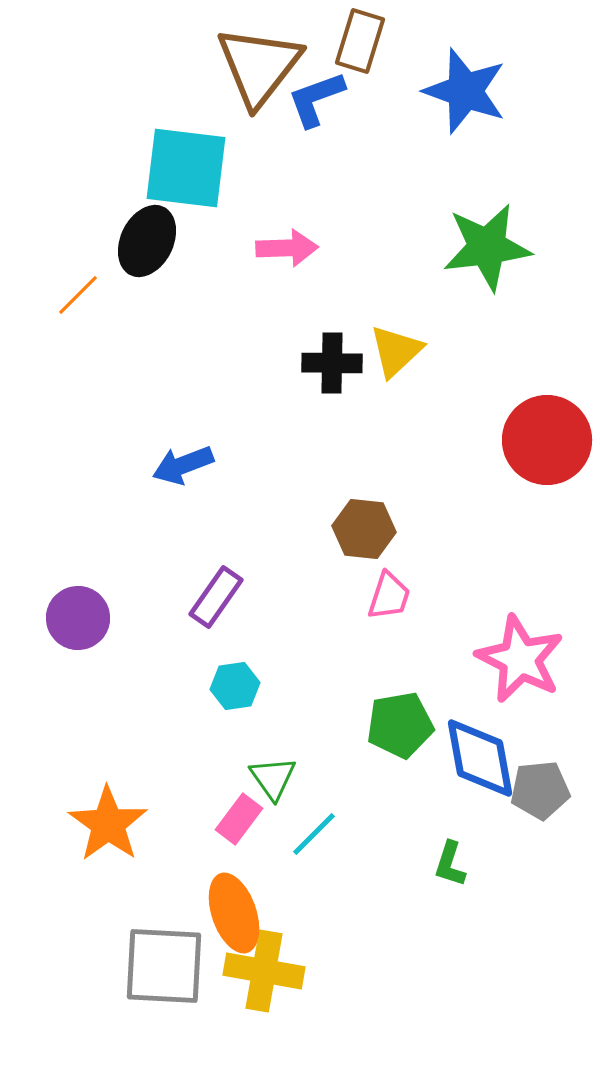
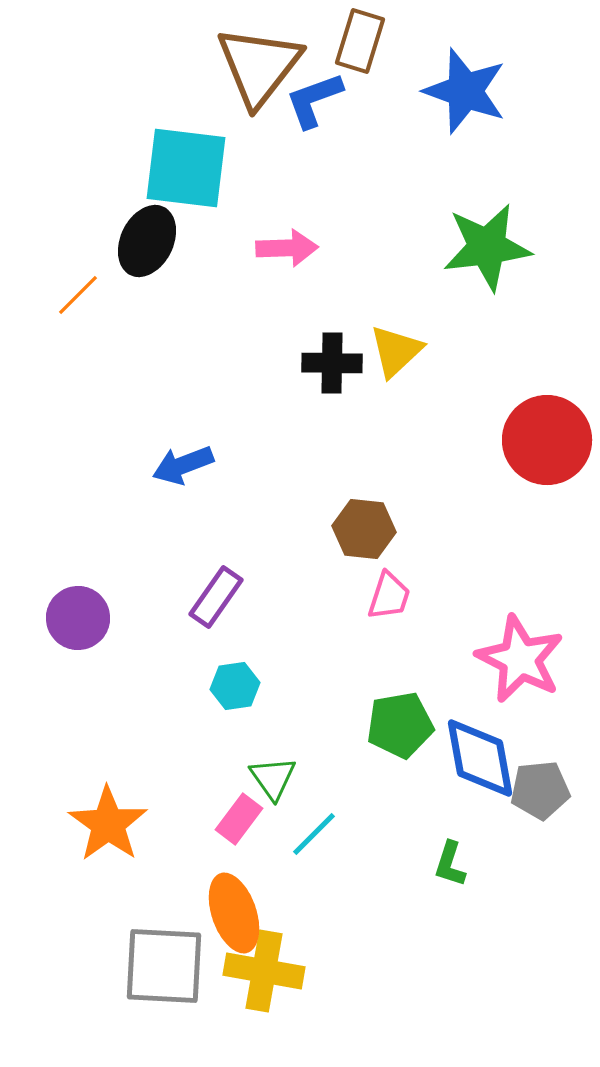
blue L-shape: moved 2 px left, 1 px down
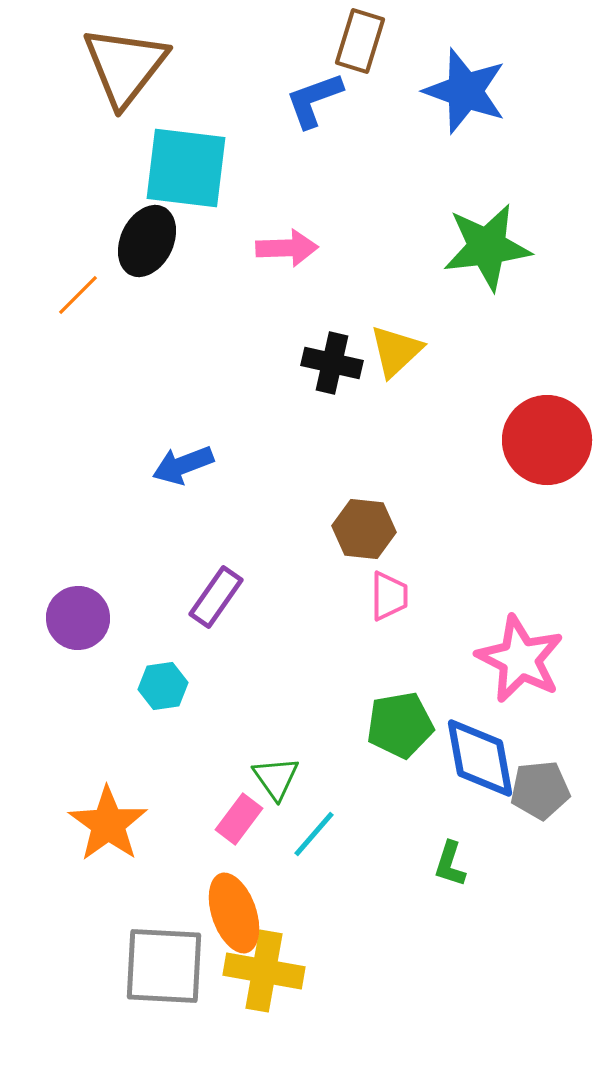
brown triangle: moved 134 px left
black cross: rotated 12 degrees clockwise
pink trapezoid: rotated 18 degrees counterclockwise
cyan hexagon: moved 72 px left
green triangle: moved 3 px right
cyan line: rotated 4 degrees counterclockwise
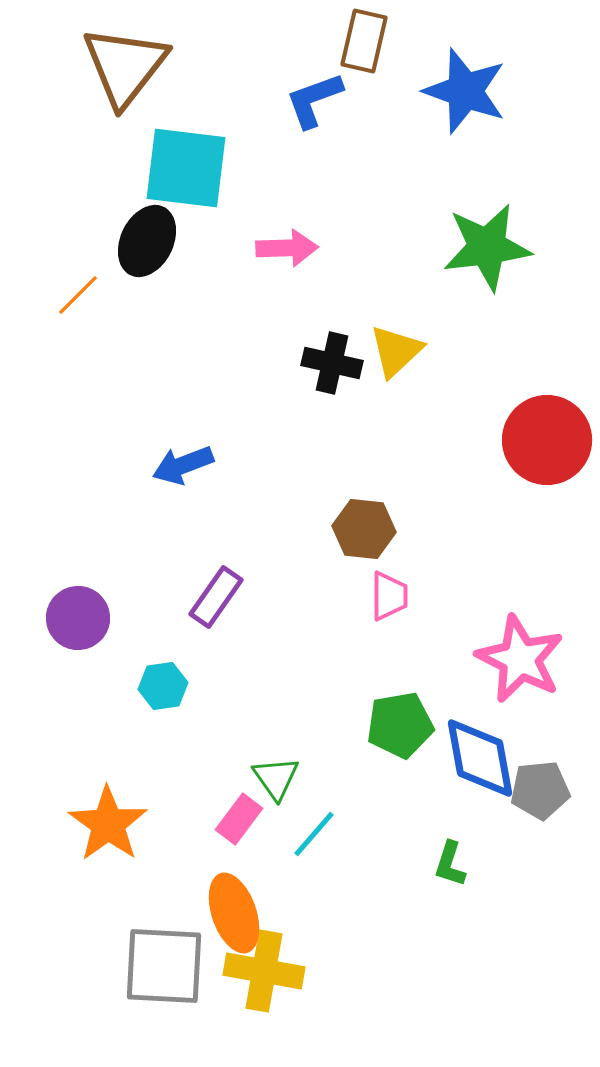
brown rectangle: moved 4 px right; rotated 4 degrees counterclockwise
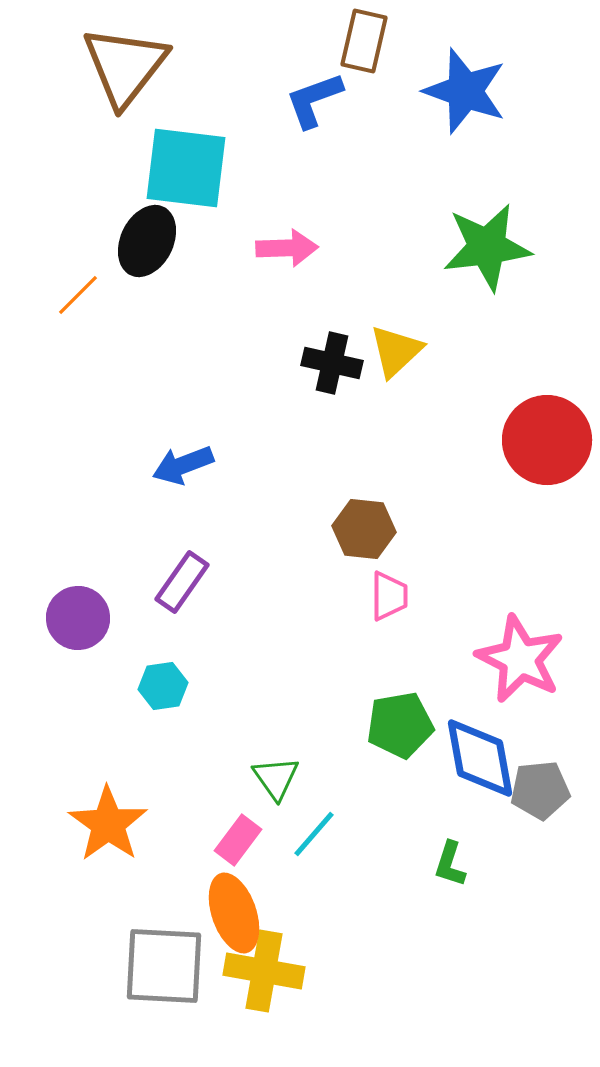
purple rectangle: moved 34 px left, 15 px up
pink rectangle: moved 1 px left, 21 px down
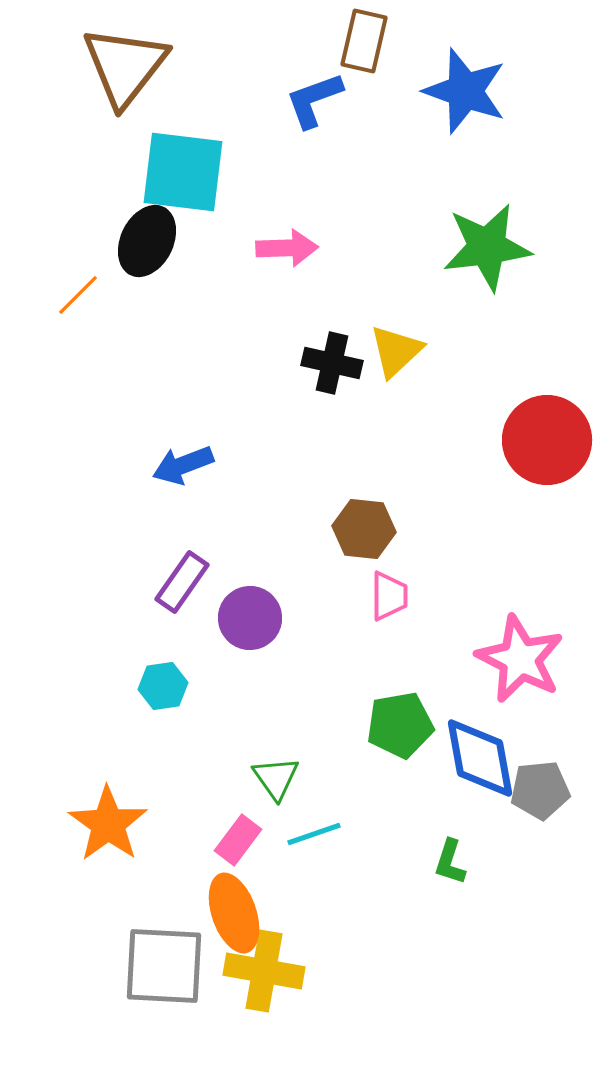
cyan square: moved 3 px left, 4 px down
purple circle: moved 172 px right
cyan line: rotated 30 degrees clockwise
green L-shape: moved 2 px up
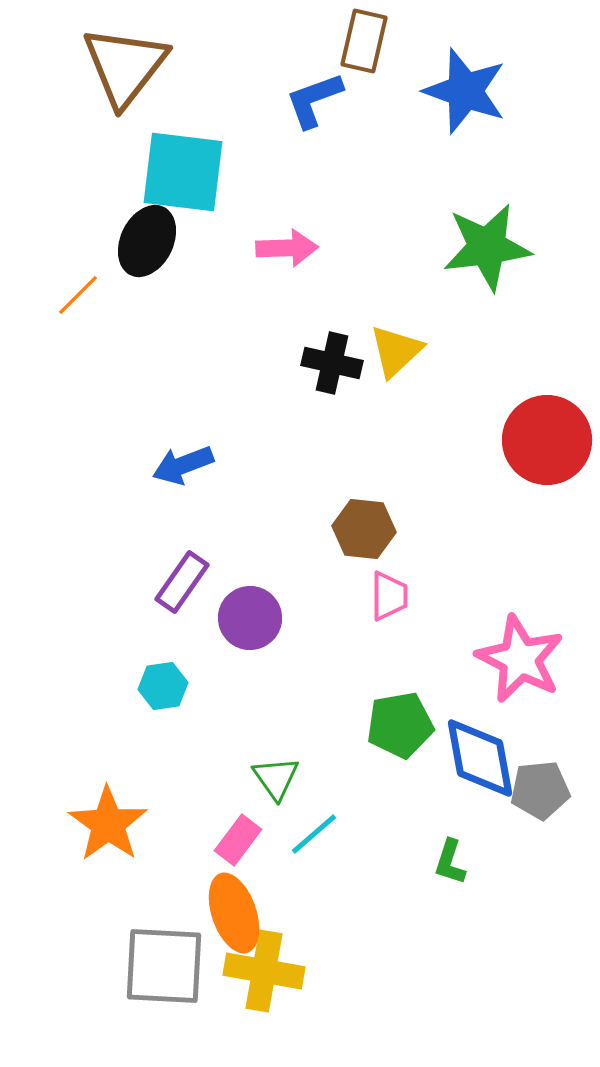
cyan line: rotated 22 degrees counterclockwise
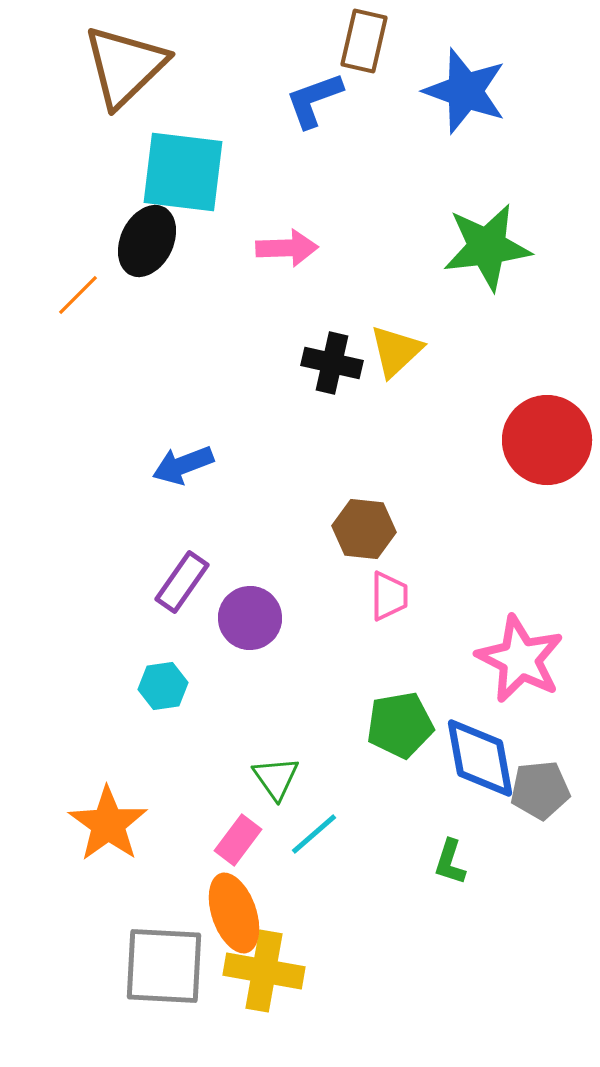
brown triangle: rotated 8 degrees clockwise
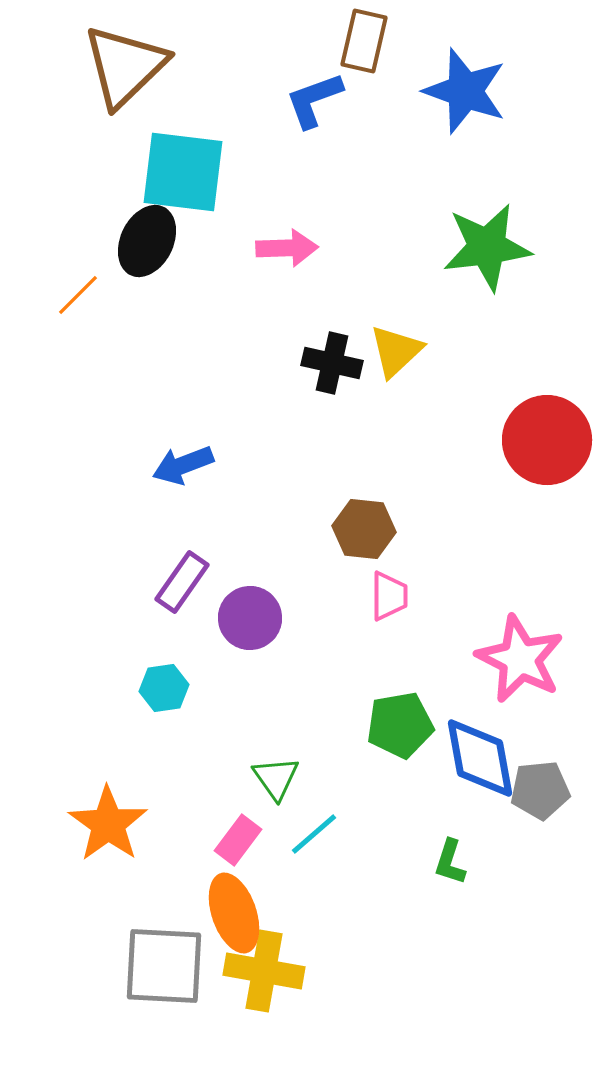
cyan hexagon: moved 1 px right, 2 px down
